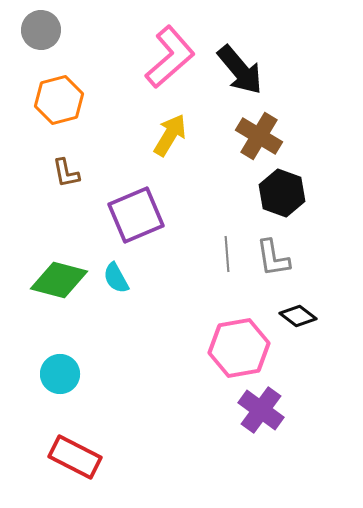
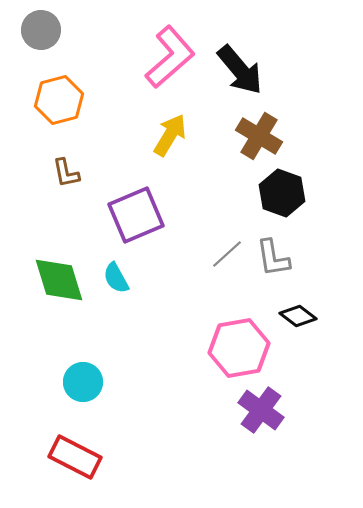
gray line: rotated 52 degrees clockwise
green diamond: rotated 58 degrees clockwise
cyan circle: moved 23 px right, 8 px down
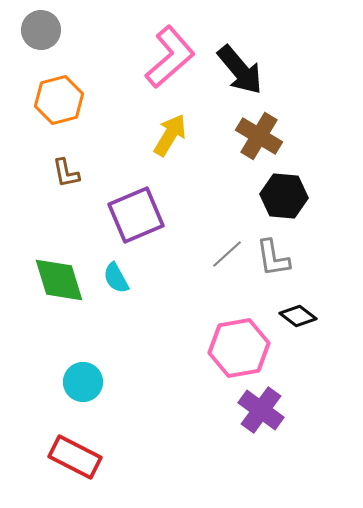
black hexagon: moved 2 px right, 3 px down; rotated 15 degrees counterclockwise
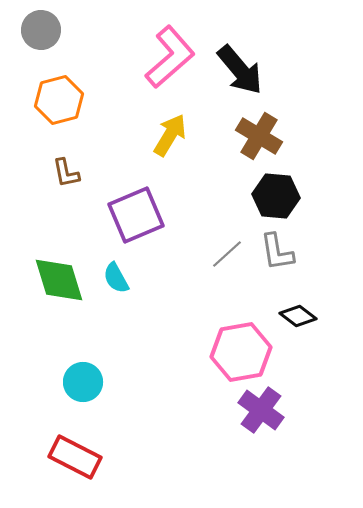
black hexagon: moved 8 px left
gray L-shape: moved 4 px right, 6 px up
pink hexagon: moved 2 px right, 4 px down
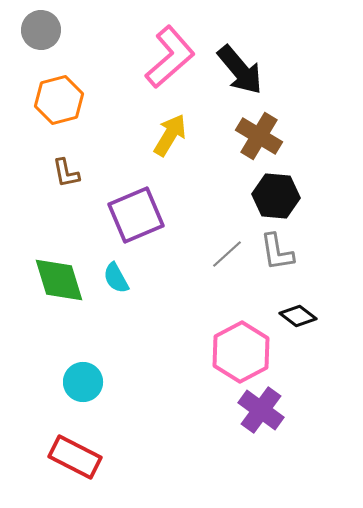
pink hexagon: rotated 18 degrees counterclockwise
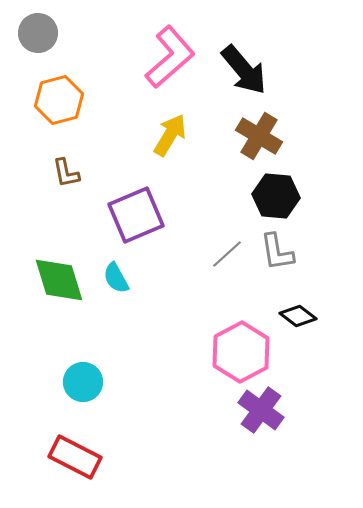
gray circle: moved 3 px left, 3 px down
black arrow: moved 4 px right
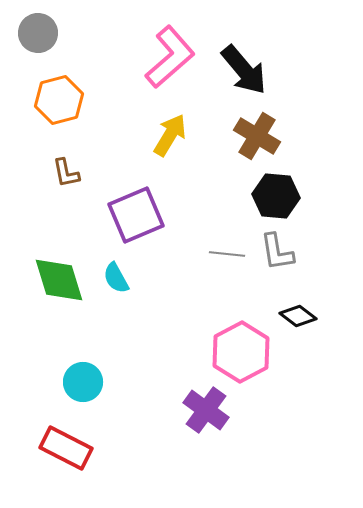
brown cross: moved 2 px left
gray line: rotated 48 degrees clockwise
purple cross: moved 55 px left
red rectangle: moved 9 px left, 9 px up
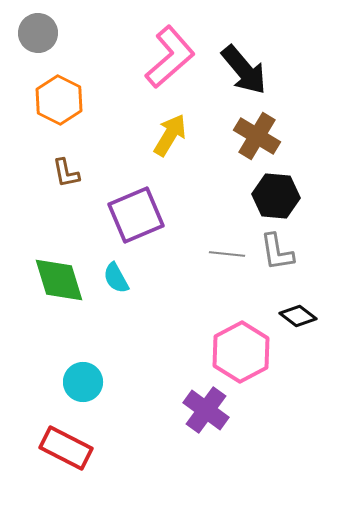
orange hexagon: rotated 18 degrees counterclockwise
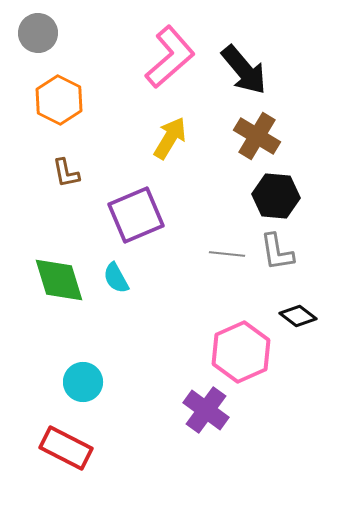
yellow arrow: moved 3 px down
pink hexagon: rotated 4 degrees clockwise
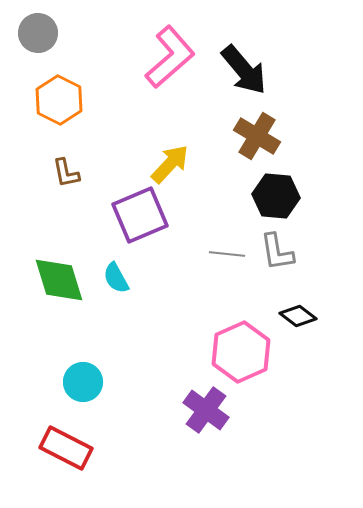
yellow arrow: moved 26 px down; rotated 12 degrees clockwise
purple square: moved 4 px right
